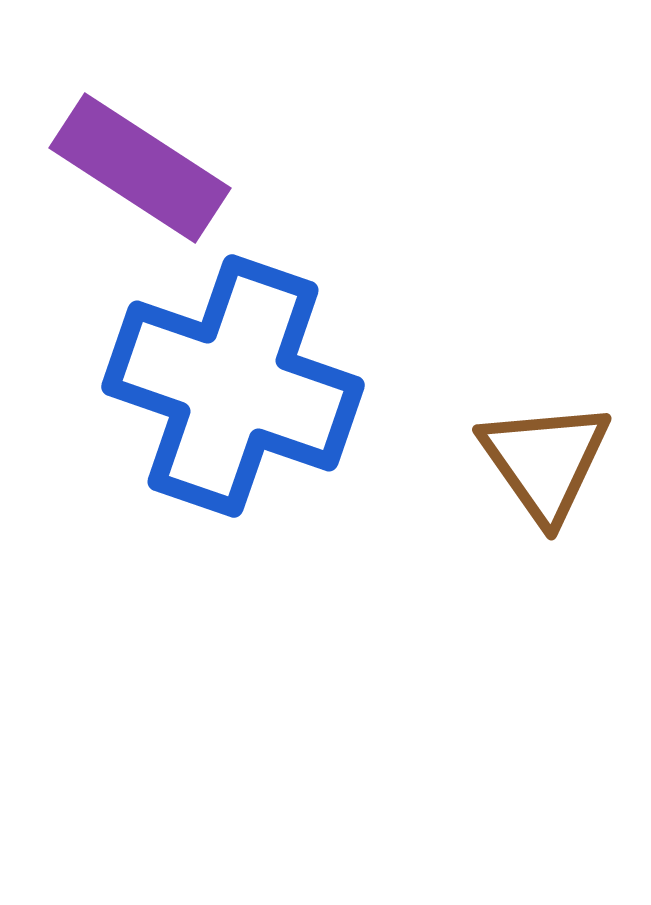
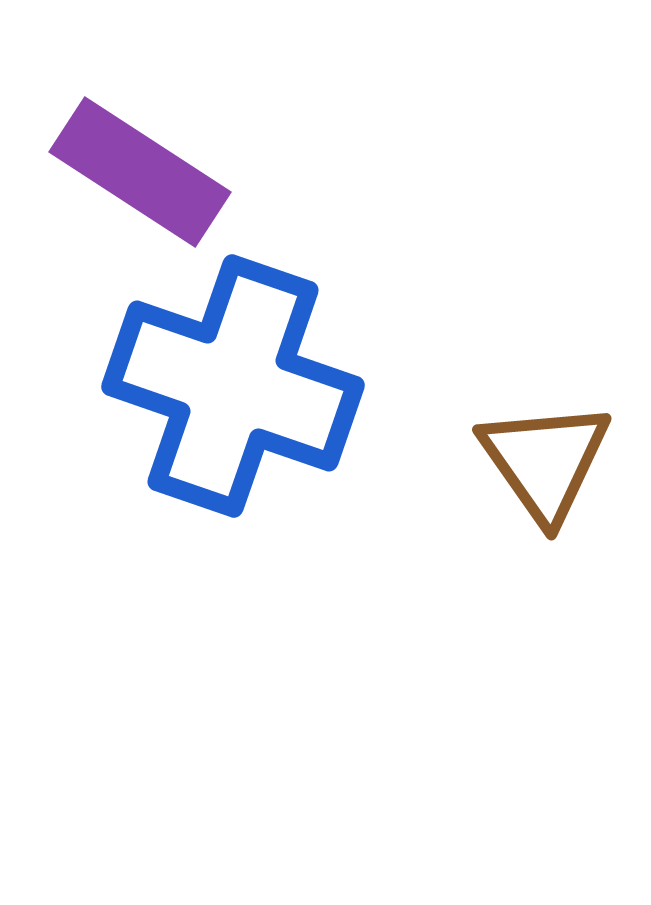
purple rectangle: moved 4 px down
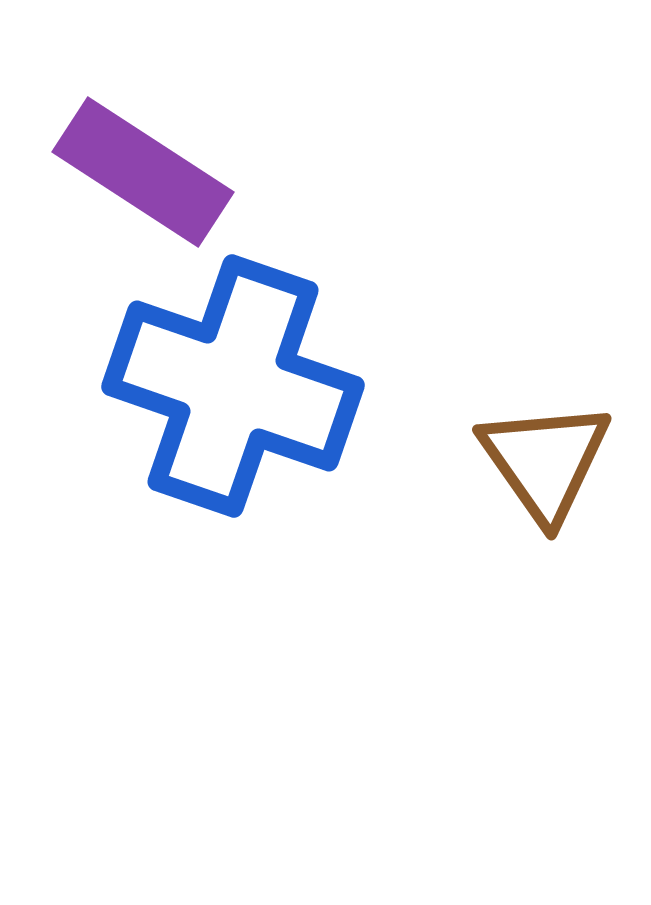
purple rectangle: moved 3 px right
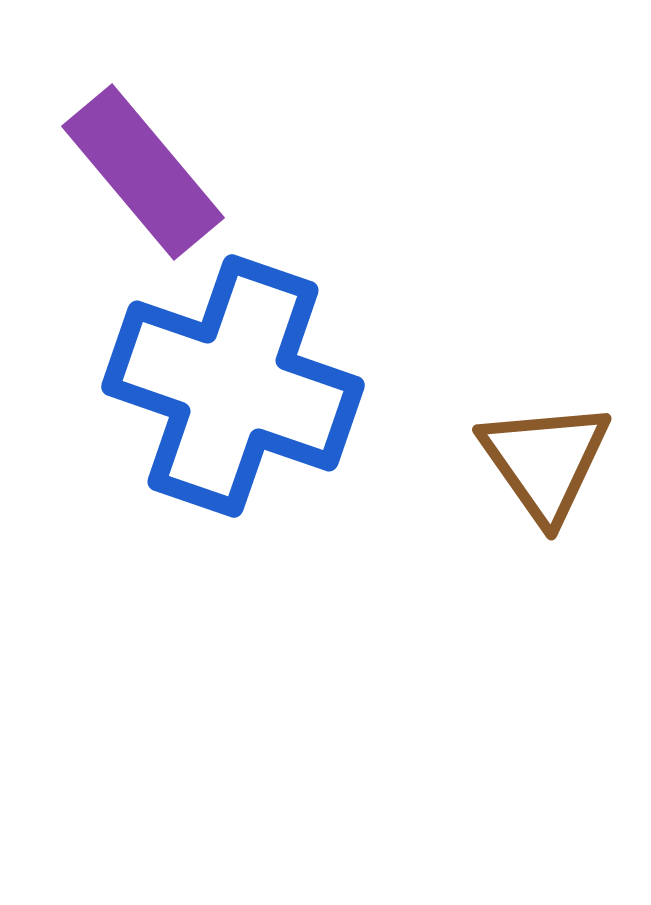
purple rectangle: rotated 17 degrees clockwise
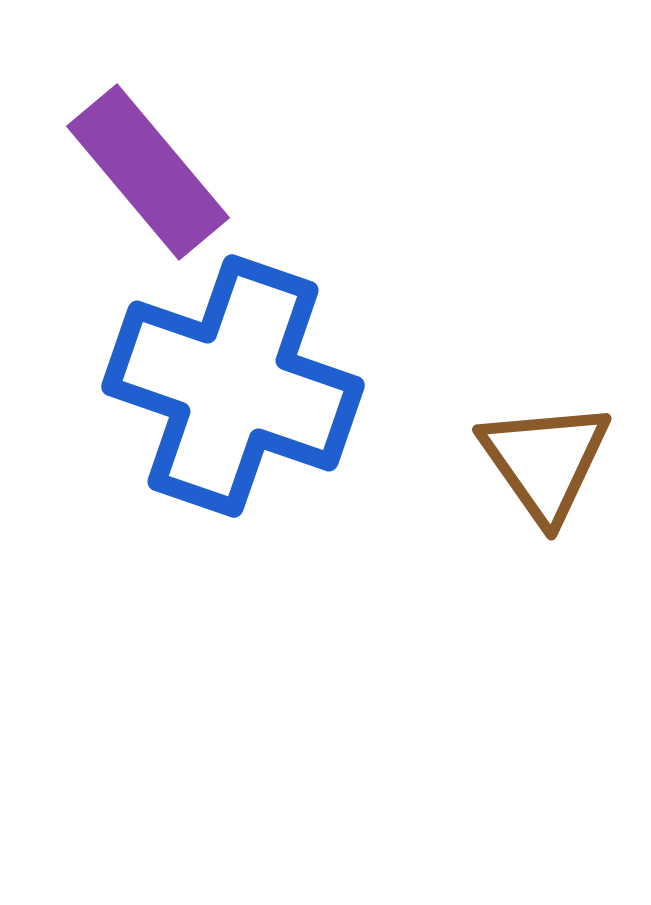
purple rectangle: moved 5 px right
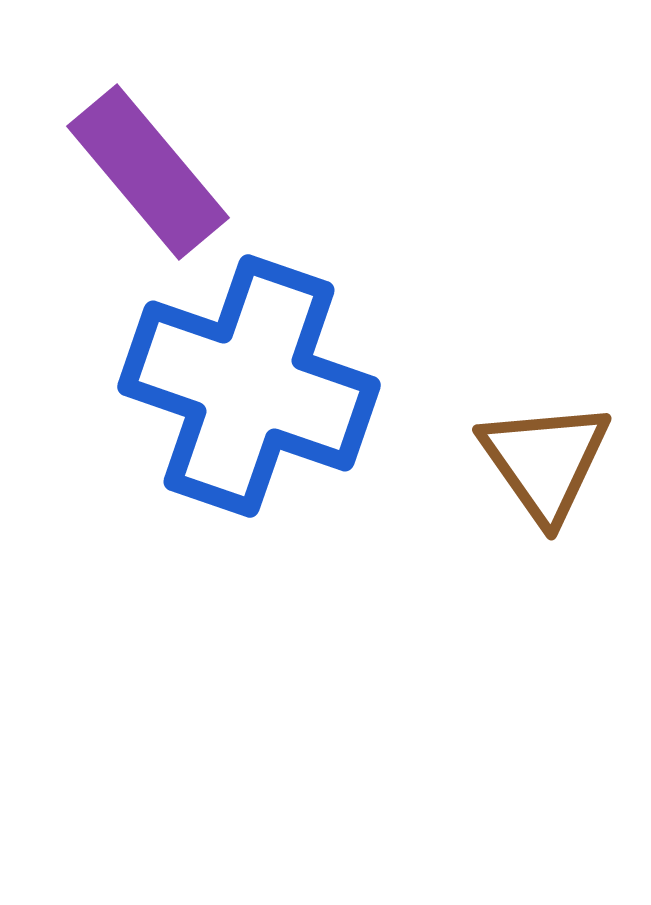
blue cross: moved 16 px right
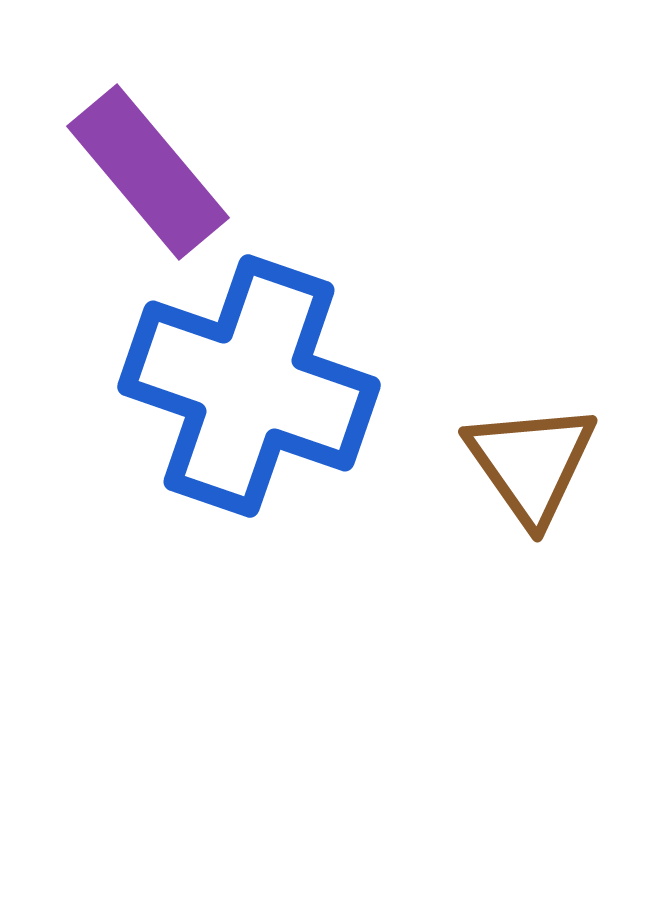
brown triangle: moved 14 px left, 2 px down
